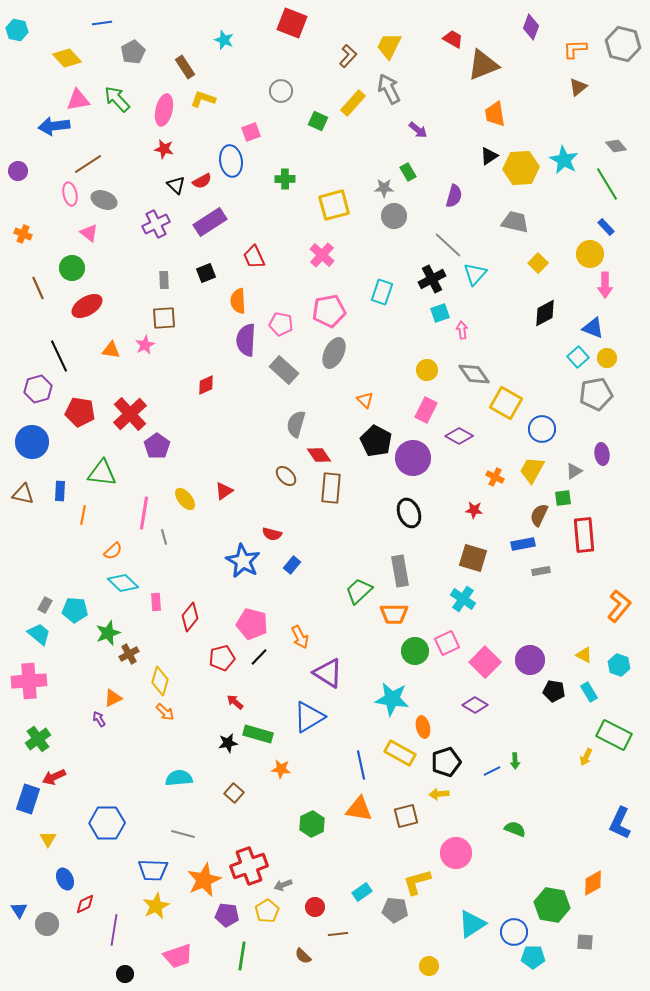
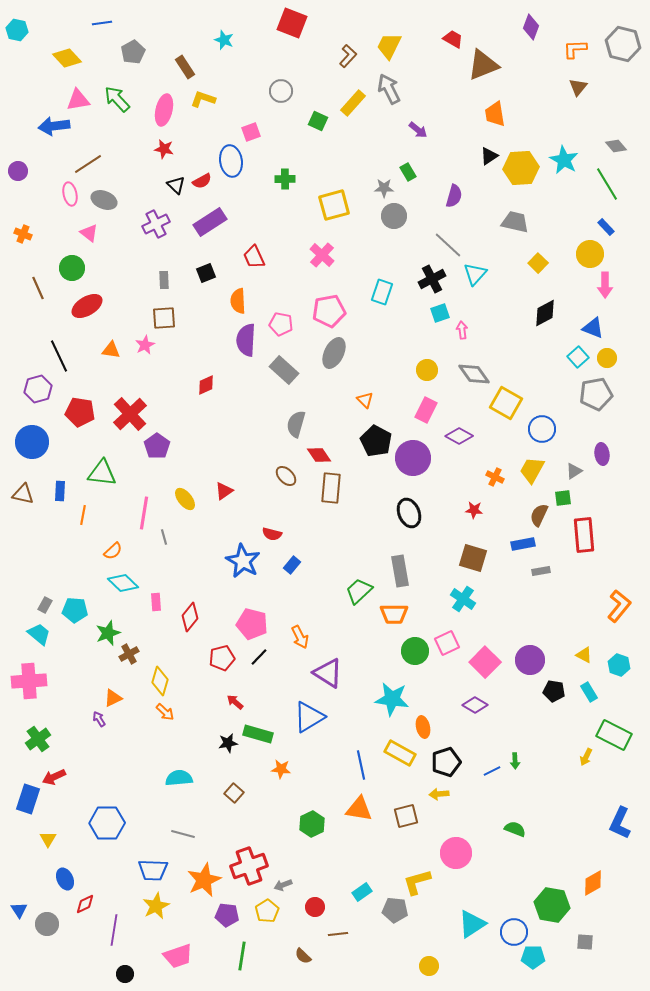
brown triangle at (578, 87): rotated 12 degrees counterclockwise
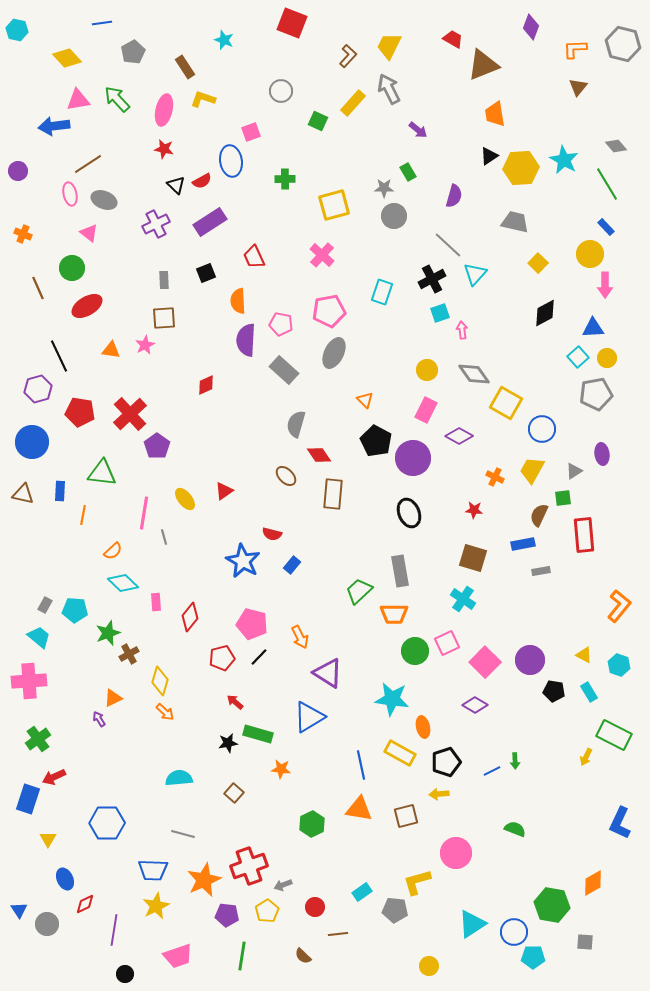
blue triangle at (593, 328): rotated 25 degrees counterclockwise
brown rectangle at (331, 488): moved 2 px right, 6 px down
cyan trapezoid at (39, 634): moved 3 px down
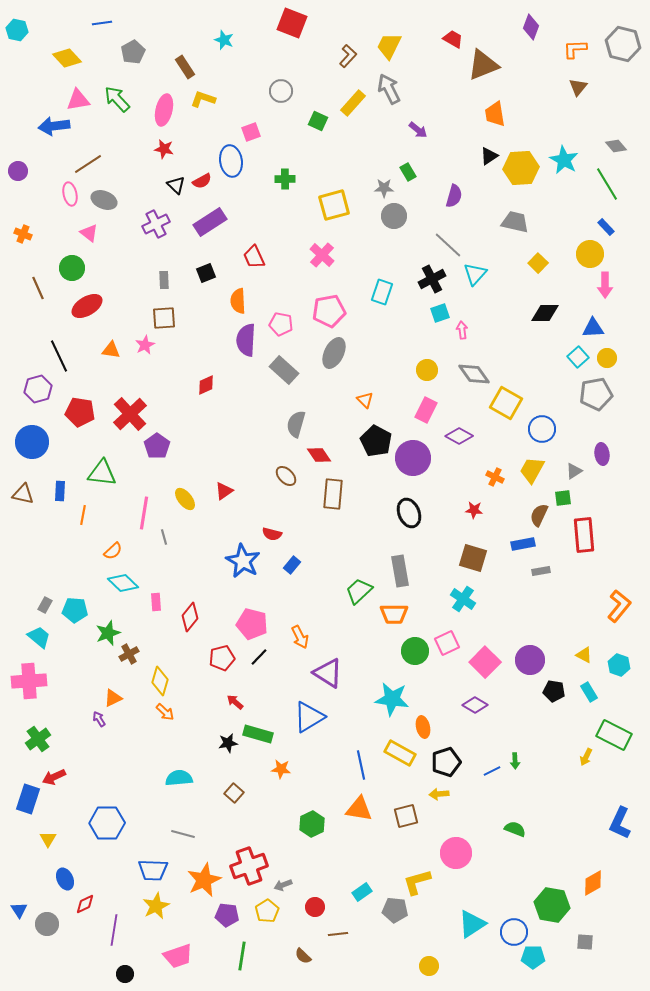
black diamond at (545, 313): rotated 28 degrees clockwise
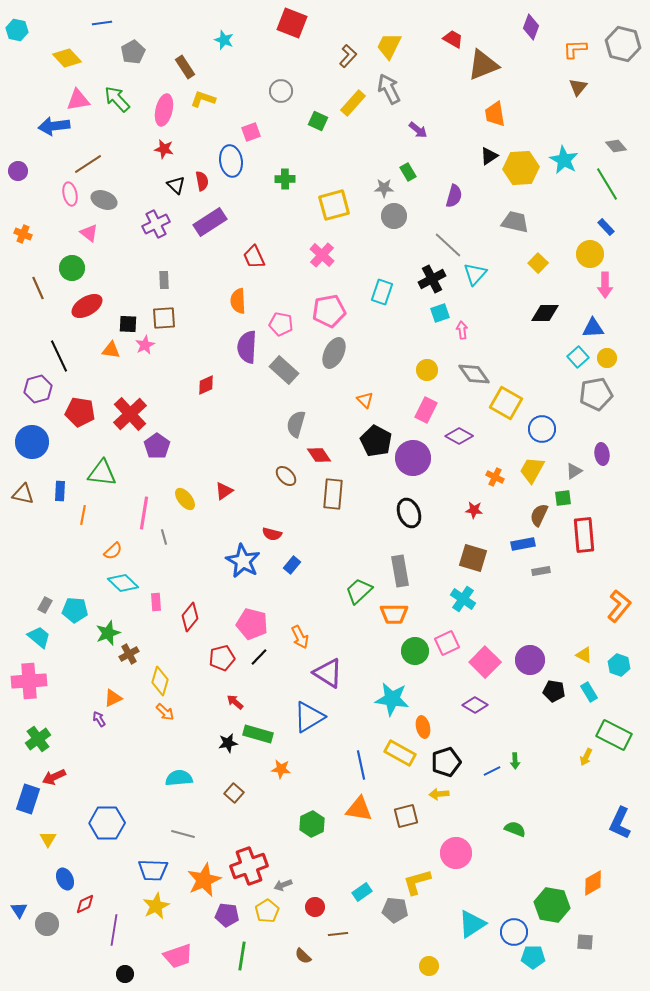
red semicircle at (202, 181): rotated 72 degrees counterclockwise
black square at (206, 273): moved 78 px left, 51 px down; rotated 24 degrees clockwise
purple semicircle at (246, 340): moved 1 px right, 7 px down
